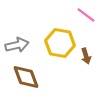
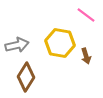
brown diamond: rotated 52 degrees clockwise
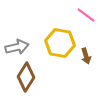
gray arrow: moved 2 px down
